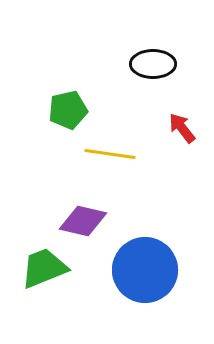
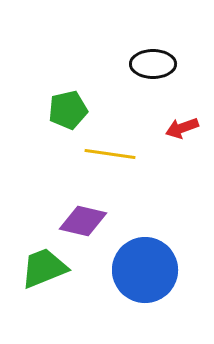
red arrow: rotated 72 degrees counterclockwise
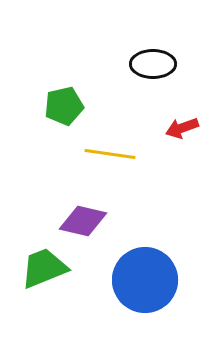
green pentagon: moved 4 px left, 4 px up
blue circle: moved 10 px down
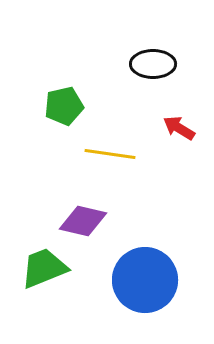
red arrow: moved 3 px left; rotated 52 degrees clockwise
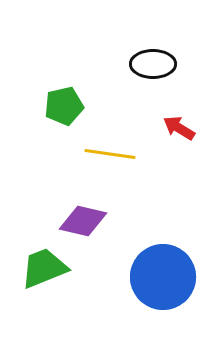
blue circle: moved 18 px right, 3 px up
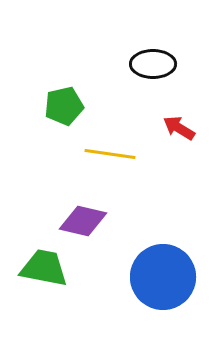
green trapezoid: rotated 33 degrees clockwise
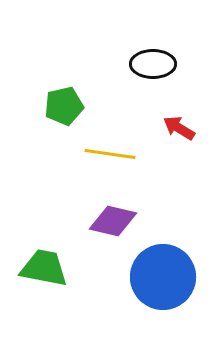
purple diamond: moved 30 px right
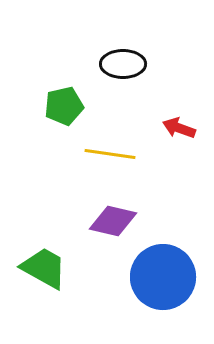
black ellipse: moved 30 px left
red arrow: rotated 12 degrees counterclockwise
green trapezoid: rotated 18 degrees clockwise
